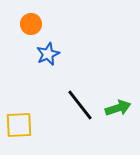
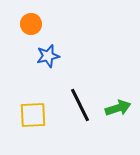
blue star: moved 2 px down; rotated 10 degrees clockwise
black line: rotated 12 degrees clockwise
yellow square: moved 14 px right, 10 px up
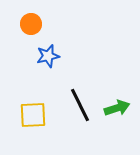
green arrow: moved 1 px left
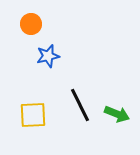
green arrow: moved 6 px down; rotated 40 degrees clockwise
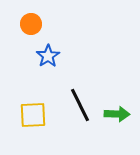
blue star: rotated 20 degrees counterclockwise
green arrow: rotated 20 degrees counterclockwise
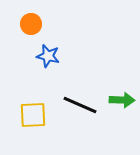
blue star: rotated 25 degrees counterclockwise
black line: rotated 40 degrees counterclockwise
green arrow: moved 5 px right, 14 px up
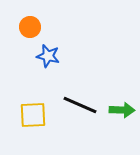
orange circle: moved 1 px left, 3 px down
green arrow: moved 10 px down
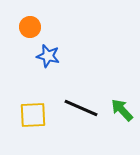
black line: moved 1 px right, 3 px down
green arrow: rotated 135 degrees counterclockwise
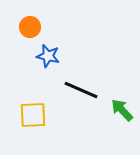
black line: moved 18 px up
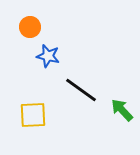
black line: rotated 12 degrees clockwise
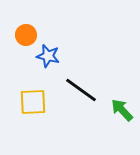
orange circle: moved 4 px left, 8 px down
yellow square: moved 13 px up
